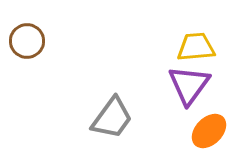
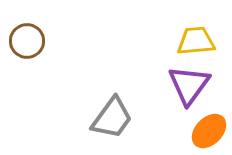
yellow trapezoid: moved 6 px up
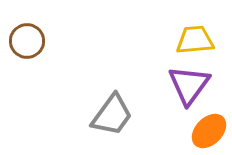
yellow trapezoid: moved 1 px left, 1 px up
gray trapezoid: moved 3 px up
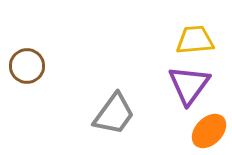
brown circle: moved 25 px down
gray trapezoid: moved 2 px right, 1 px up
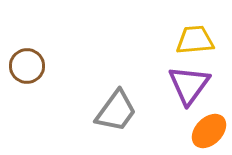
gray trapezoid: moved 2 px right, 3 px up
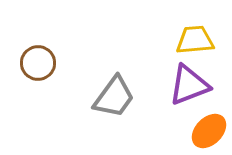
brown circle: moved 11 px right, 3 px up
purple triangle: rotated 33 degrees clockwise
gray trapezoid: moved 2 px left, 14 px up
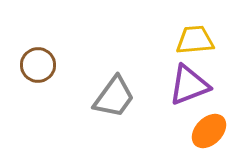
brown circle: moved 2 px down
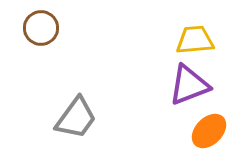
brown circle: moved 3 px right, 37 px up
gray trapezoid: moved 38 px left, 21 px down
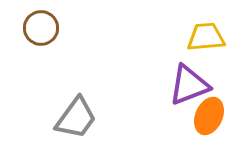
yellow trapezoid: moved 11 px right, 3 px up
orange ellipse: moved 15 px up; rotated 21 degrees counterclockwise
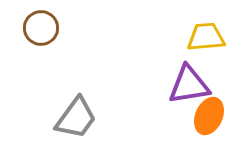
purple triangle: rotated 12 degrees clockwise
